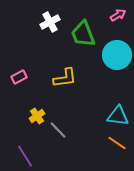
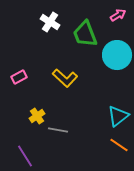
white cross: rotated 30 degrees counterclockwise
green trapezoid: moved 2 px right
yellow L-shape: rotated 50 degrees clockwise
cyan triangle: rotated 45 degrees counterclockwise
gray line: rotated 36 degrees counterclockwise
orange line: moved 2 px right, 2 px down
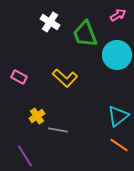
pink rectangle: rotated 56 degrees clockwise
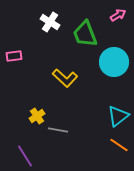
cyan circle: moved 3 px left, 7 px down
pink rectangle: moved 5 px left, 21 px up; rotated 35 degrees counterclockwise
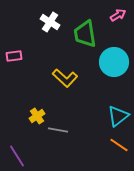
green trapezoid: rotated 12 degrees clockwise
purple line: moved 8 px left
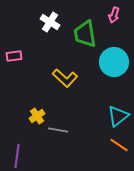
pink arrow: moved 4 px left; rotated 140 degrees clockwise
purple line: rotated 40 degrees clockwise
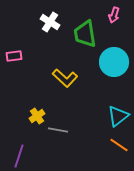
purple line: moved 2 px right; rotated 10 degrees clockwise
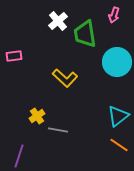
white cross: moved 8 px right, 1 px up; rotated 18 degrees clockwise
cyan circle: moved 3 px right
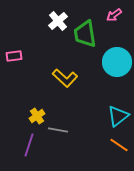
pink arrow: rotated 35 degrees clockwise
purple line: moved 10 px right, 11 px up
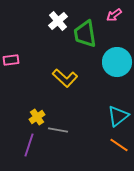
pink rectangle: moved 3 px left, 4 px down
yellow cross: moved 1 px down
